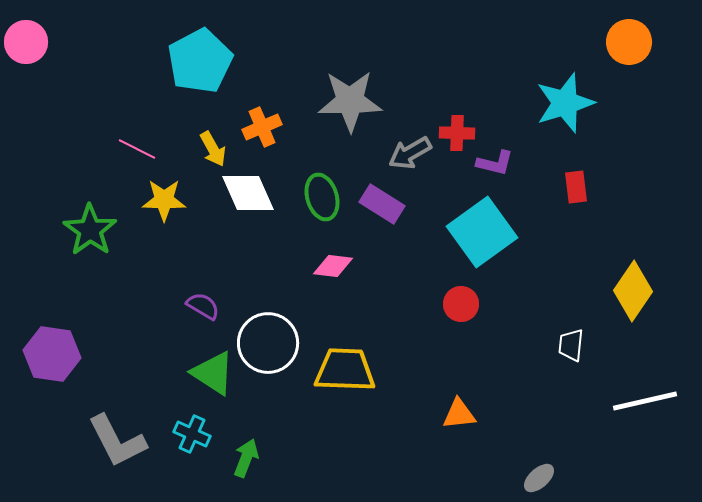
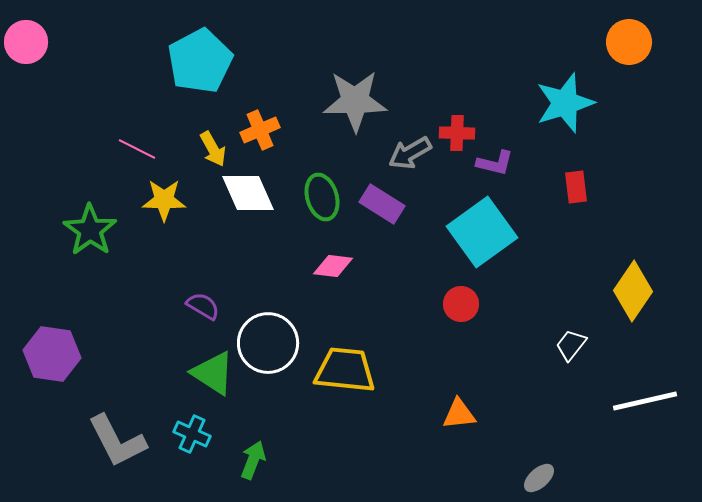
gray star: moved 5 px right
orange cross: moved 2 px left, 3 px down
white trapezoid: rotated 32 degrees clockwise
yellow trapezoid: rotated 4 degrees clockwise
green arrow: moved 7 px right, 2 px down
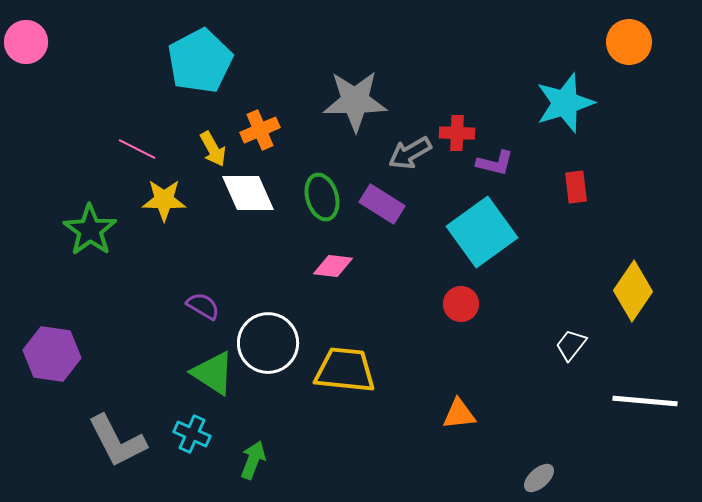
white line: rotated 18 degrees clockwise
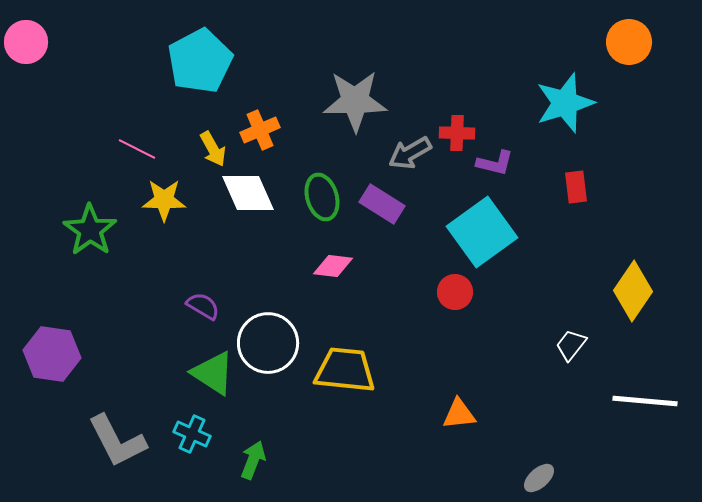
red circle: moved 6 px left, 12 px up
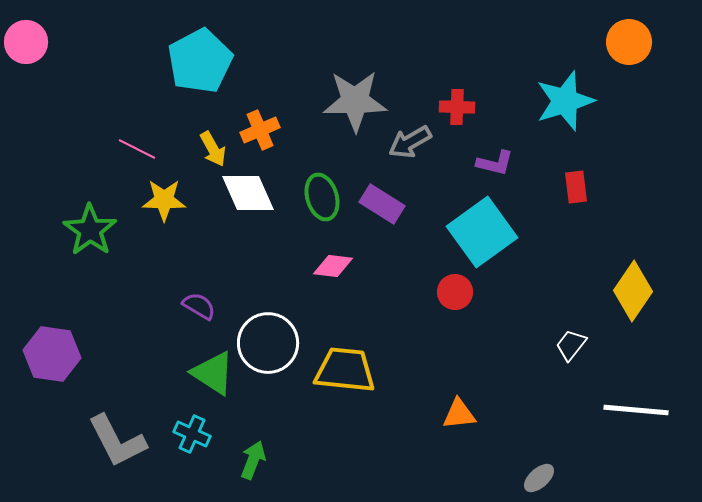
cyan star: moved 2 px up
red cross: moved 26 px up
gray arrow: moved 11 px up
purple semicircle: moved 4 px left
white line: moved 9 px left, 9 px down
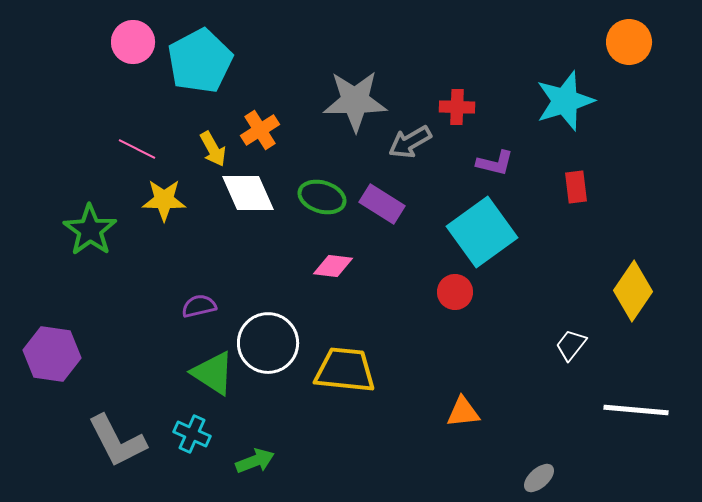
pink circle: moved 107 px right
orange cross: rotated 9 degrees counterclockwise
green ellipse: rotated 57 degrees counterclockwise
purple semicircle: rotated 44 degrees counterclockwise
orange triangle: moved 4 px right, 2 px up
green arrow: moved 2 px right, 1 px down; rotated 48 degrees clockwise
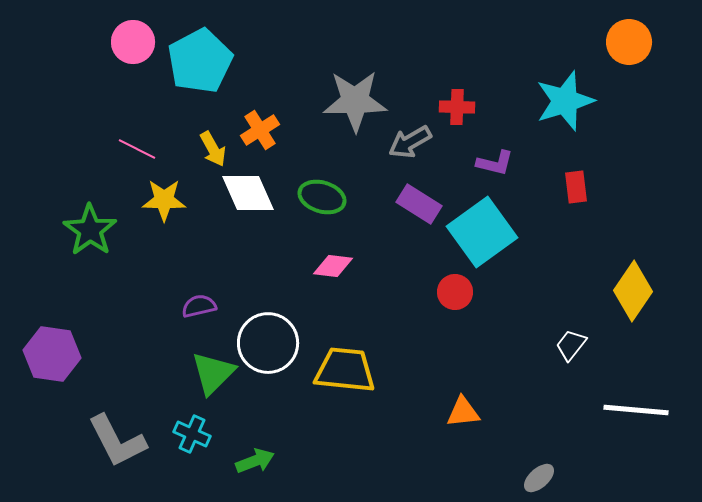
purple rectangle: moved 37 px right
green triangle: rotated 42 degrees clockwise
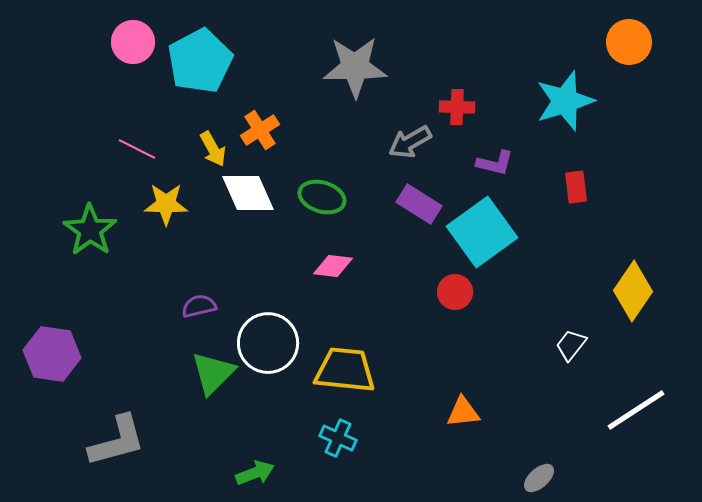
gray star: moved 34 px up
yellow star: moved 2 px right, 4 px down
white line: rotated 38 degrees counterclockwise
cyan cross: moved 146 px right, 4 px down
gray L-shape: rotated 78 degrees counterclockwise
green arrow: moved 12 px down
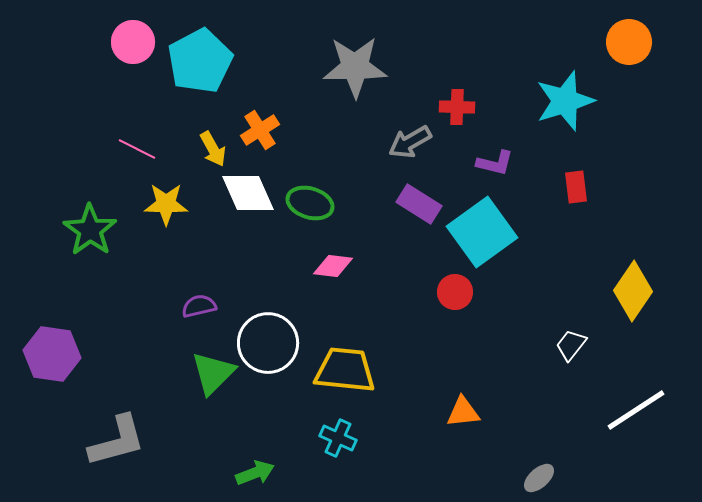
green ellipse: moved 12 px left, 6 px down
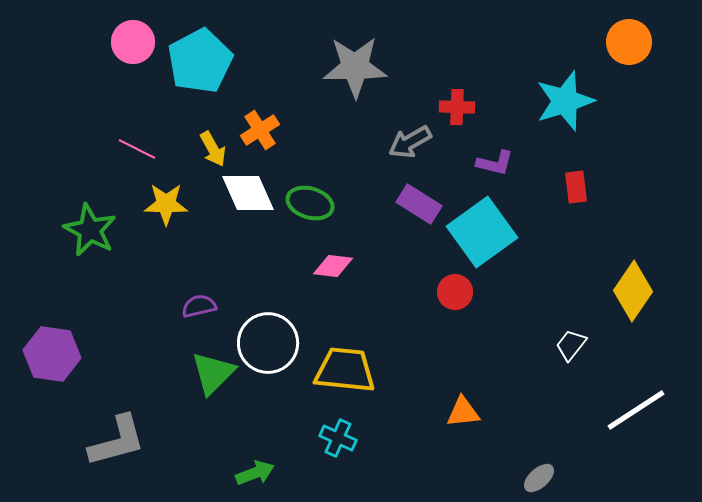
green star: rotated 8 degrees counterclockwise
